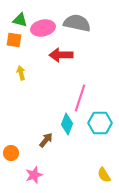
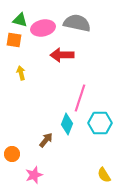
red arrow: moved 1 px right
orange circle: moved 1 px right, 1 px down
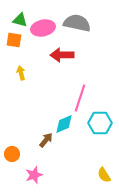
cyan diamond: moved 3 px left; rotated 45 degrees clockwise
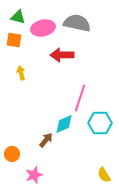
green triangle: moved 2 px left, 3 px up
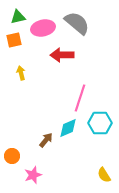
green triangle: rotated 28 degrees counterclockwise
gray semicircle: rotated 28 degrees clockwise
orange square: rotated 21 degrees counterclockwise
cyan diamond: moved 4 px right, 4 px down
orange circle: moved 2 px down
pink star: moved 1 px left
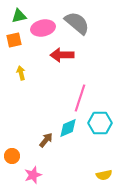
green triangle: moved 1 px right, 1 px up
yellow semicircle: rotated 70 degrees counterclockwise
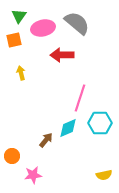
green triangle: rotated 42 degrees counterclockwise
pink star: rotated 12 degrees clockwise
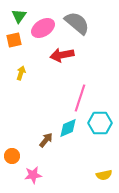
pink ellipse: rotated 20 degrees counterclockwise
red arrow: rotated 10 degrees counterclockwise
yellow arrow: rotated 32 degrees clockwise
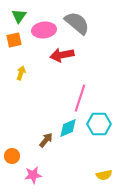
pink ellipse: moved 1 px right, 2 px down; rotated 25 degrees clockwise
cyan hexagon: moved 1 px left, 1 px down
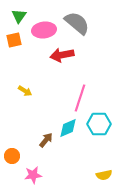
yellow arrow: moved 4 px right, 18 px down; rotated 104 degrees clockwise
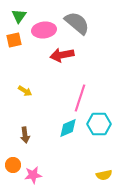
brown arrow: moved 21 px left, 5 px up; rotated 133 degrees clockwise
orange circle: moved 1 px right, 9 px down
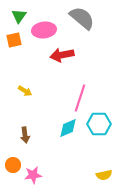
gray semicircle: moved 5 px right, 5 px up
